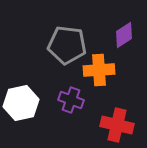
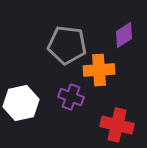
purple cross: moved 3 px up
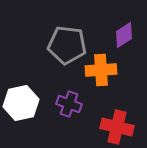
orange cross: moved 2 px right
purple cross: moved 2 px left, 7 px down
red cross: moved 2 px down
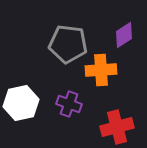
gray pentagon: moved 1 px right, 1 px up
red cross: rotated 28 degrees counterclockwise
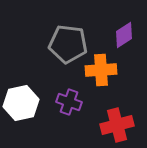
purple cross: moved 2 px up
red cross: moved 2 px up
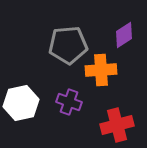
gray pentagon: moved 1 px down; rotated 12 degrees counterclockwise
